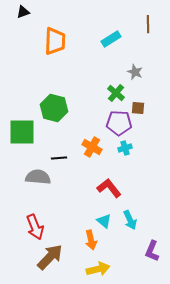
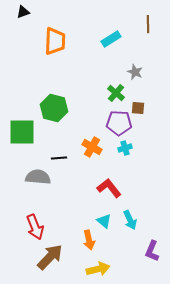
orange arrow: moved 2 px left
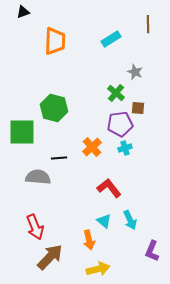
purple pentagon: moved 1 px right, 1 px down; rotated 10 degrees counterclockwise
orange cross: rotated 18 degrees clockwise
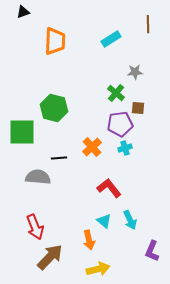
gray star: rotated 28 degrees counterclockwise
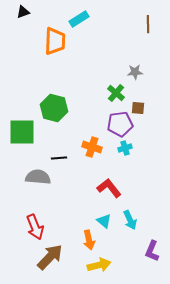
cyan rectangle: moved 32 px left, 20 px up
orange cross: rotated 30 degrees counterclockwise
yellow arrow: moved 1 px right, 4 px up
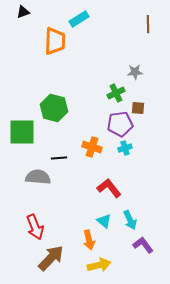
green cross: rotated 24 degrees clockwise
purple L-shape: moved 9 px left, 6 px up; rotated 120 degrees clockwise
brown arrow: moved 1 px right, 1 px down
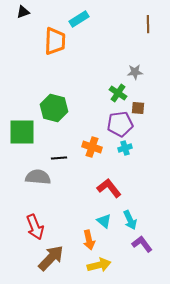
green cross: moved 2 px right; rotated 30 degrees counterclockwise
purple L-shape: moved 1 px left, 1 px up
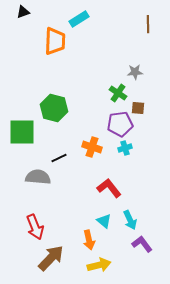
black line: rotated 21 degrees counterclockwise
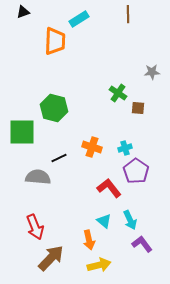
brown line: moved 20 px left, 10 px up
gray star: moved 17 px right
purple pentagon: moved 16 px right, 47 px down; rotated 30 degrees counterclockwise
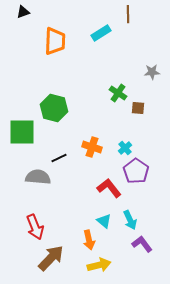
cyan rectangle: moved 22 px right, 14 px down
cyan cross: rotated 24 degrees counterclockwise
